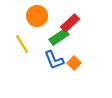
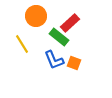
orange circle: moved 1 px left
green rectangle: rotated 72 degrees clockwise
orange square: rotated 24 degrees counterclockwise
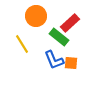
orange square: moved 3 px left; rotated 16 degrees counterclockwise
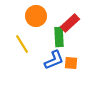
green rectangle: rotated 48 degrees clockwise
blue L-shape: rotated 90 degrees counterclockwise
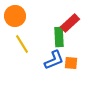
orange circle: moved 21 px left
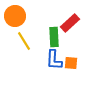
green rectangle: moved 5 px left
yellow line: moved 2 px right, 3 px up
blue L-shape: rotated 115 degrees clockwise
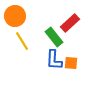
green rectangle: rotated 36 degrees counterclockwise
yellow line: moved 2 px left
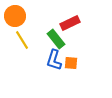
red rectangle: rotated 18 degrees clockwise
green rectangle: moved 2 px right, 2 px down
yellow line: moved 1 px up
blue L-shape: rotated 15 degrees clockwise
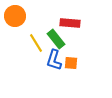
red rectangle: rotated 30 degrees clockwise
yellow line: moved 14 px right, 3 px down
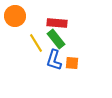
red rectangle: moved 13 px left
orange square: moved 1 px right
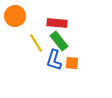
green rectangle: moved 3 px right, 2 px down
